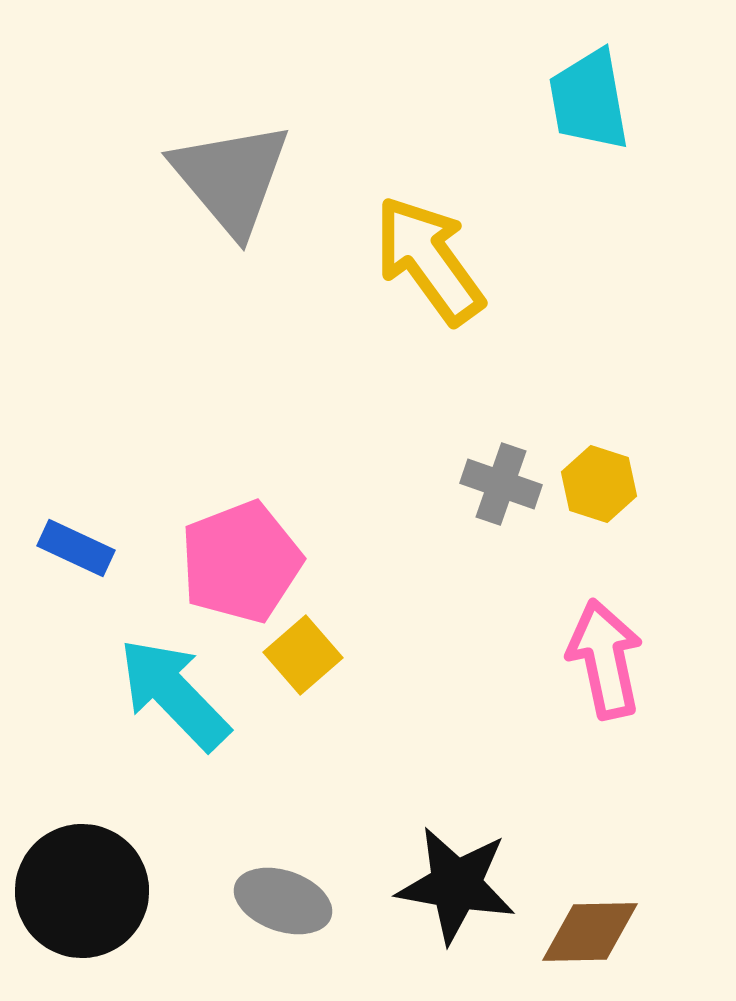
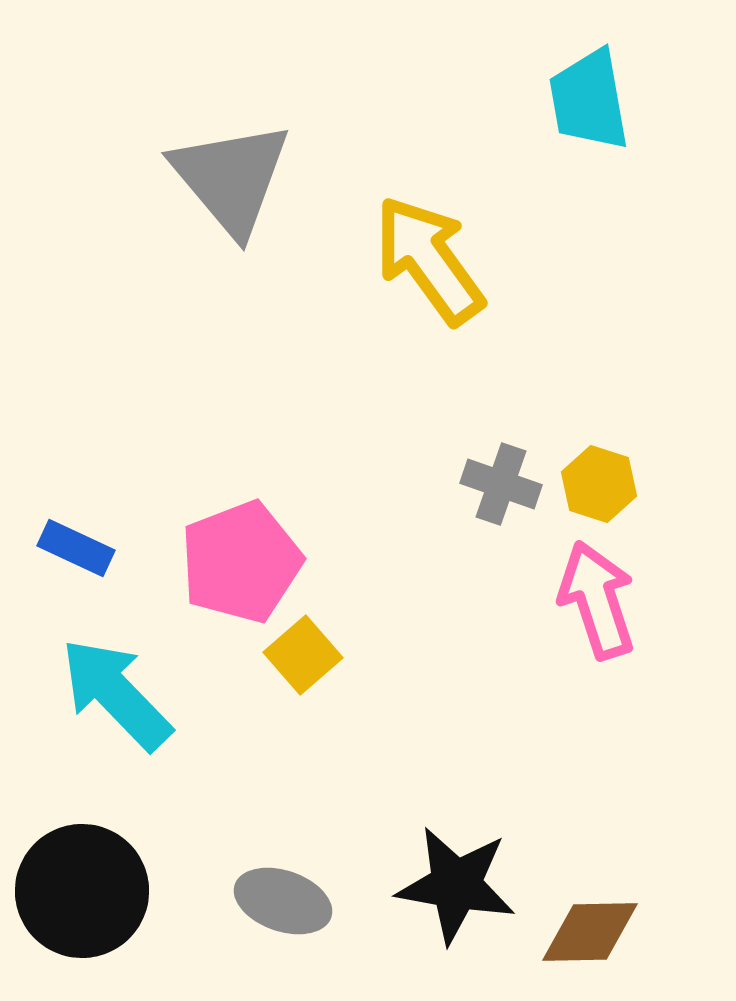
pink arrow: moved 8 px left, 59 px up; rotated 6 degrees counterclockwise
cyan arrow: moved 58 px left
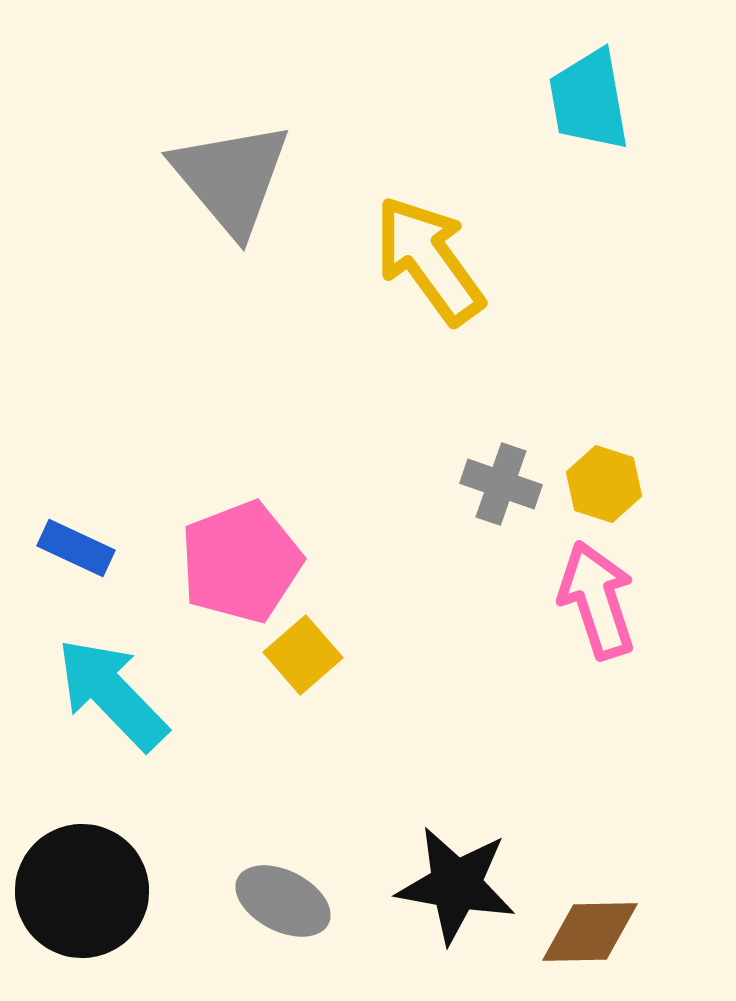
yellow hexagon: moved 5 px right
cyan arrow: moved 4 px left
gray ellipse: rotated 8 degrees clockwise
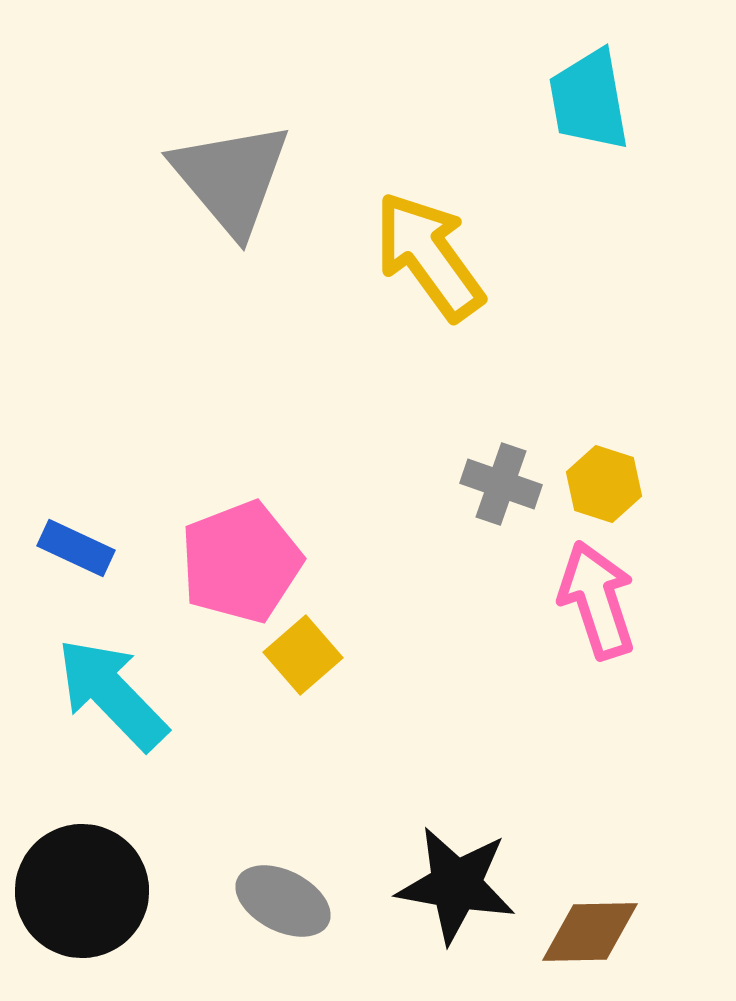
yellow arrow: moved 4 px up
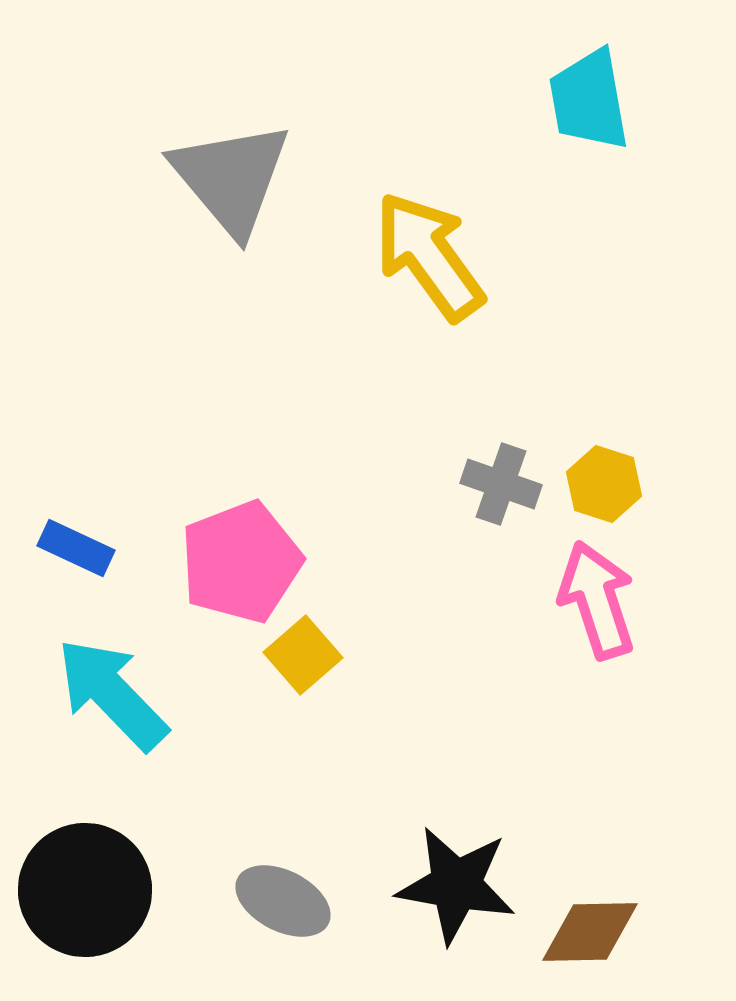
black circle: moved 3 px right, 1 px up
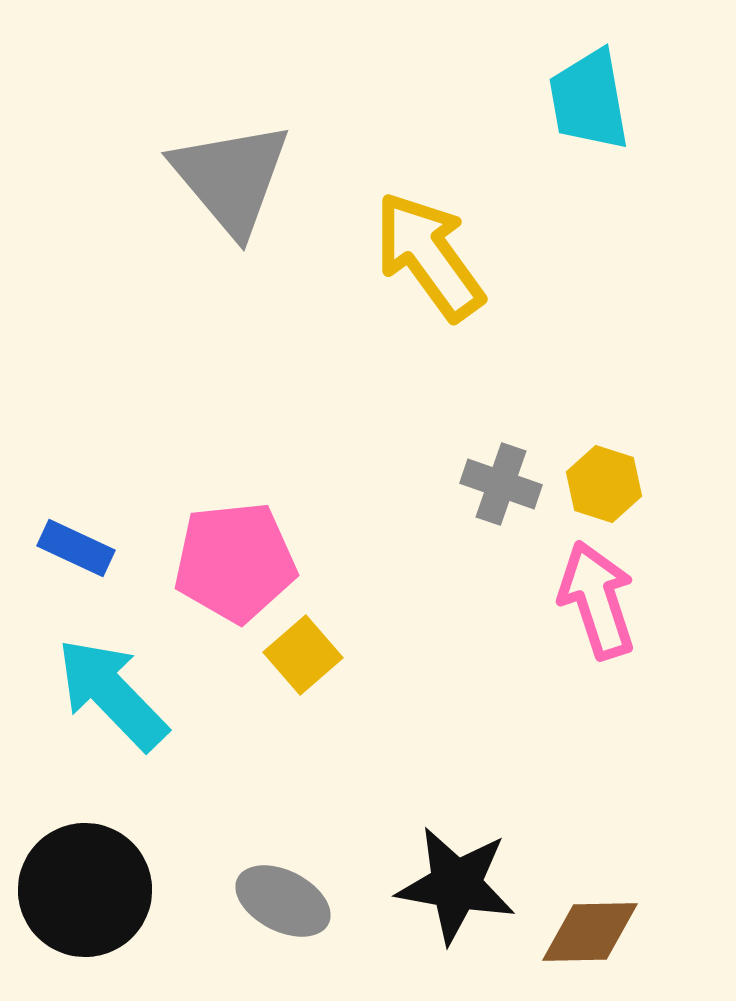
pink pentagon: moved 6 px left; rotated 15 degrees clockwise
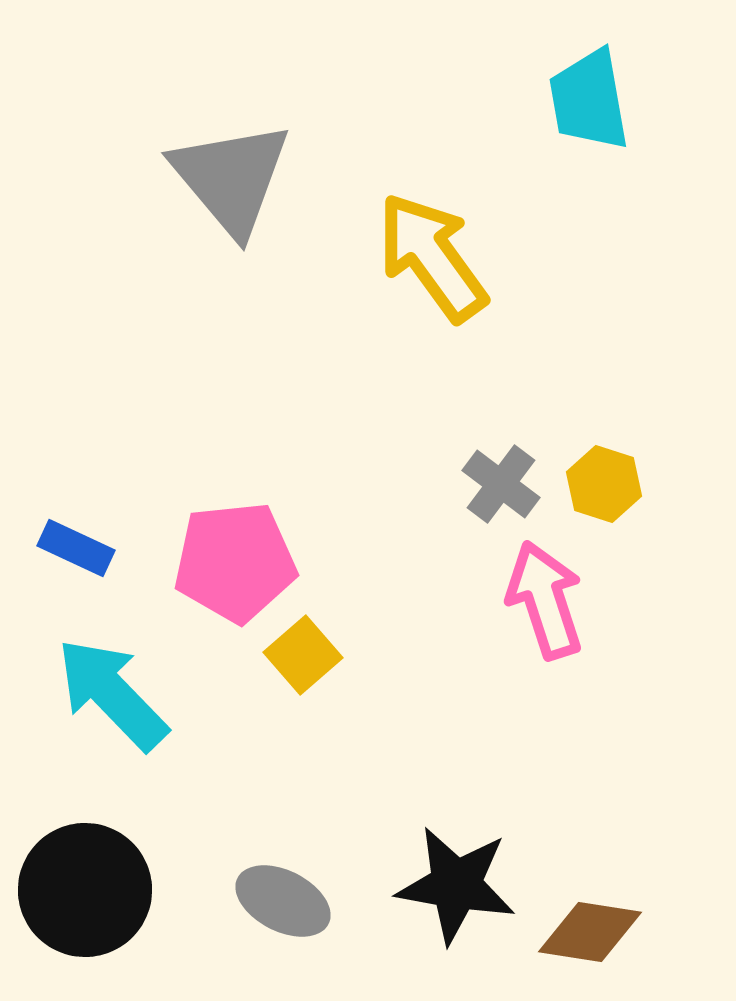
yellow arrow: moved 3 px right, 1 px down
gray cross: rotated 18 degrees clockwise
pink arrow: moved 52 px left
brown diamond: rotated 10 degrees clockwise
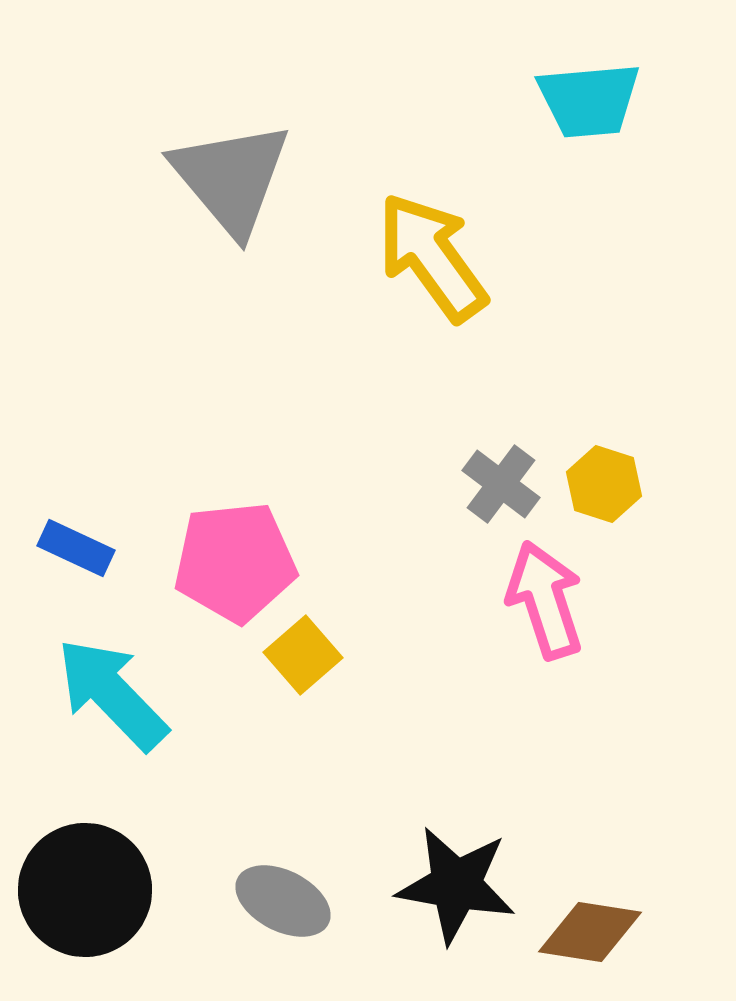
cyan trapezoid: rotated 85 degrees counterclockwise
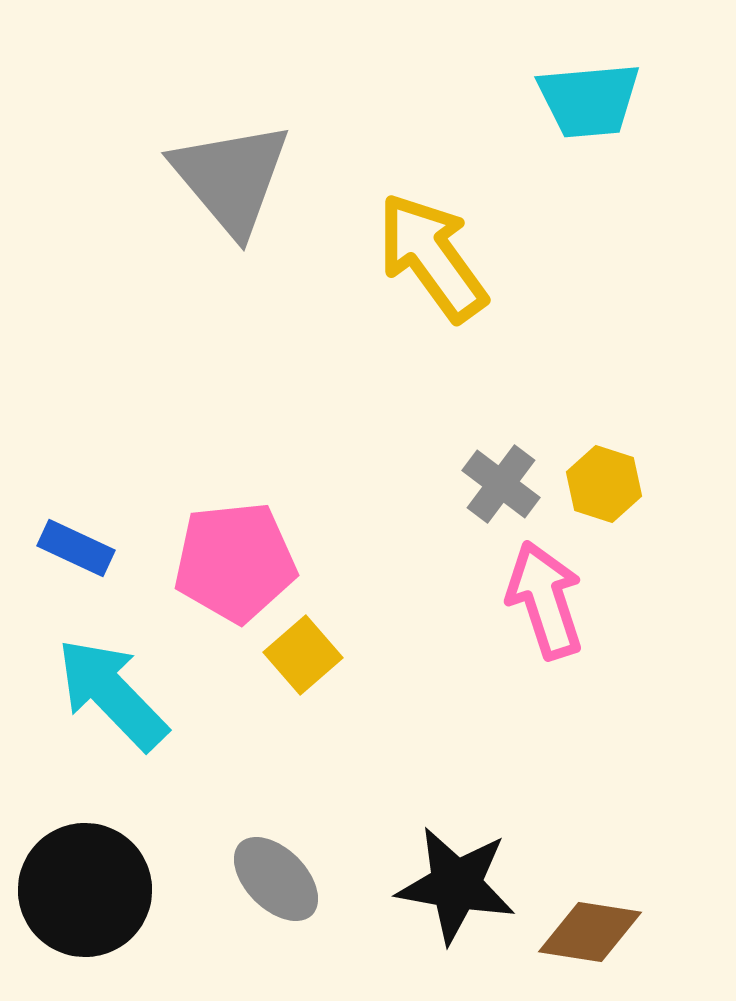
gray ellipse: moved 7 px left, 22 px up; rotated 18 degrees clockwise
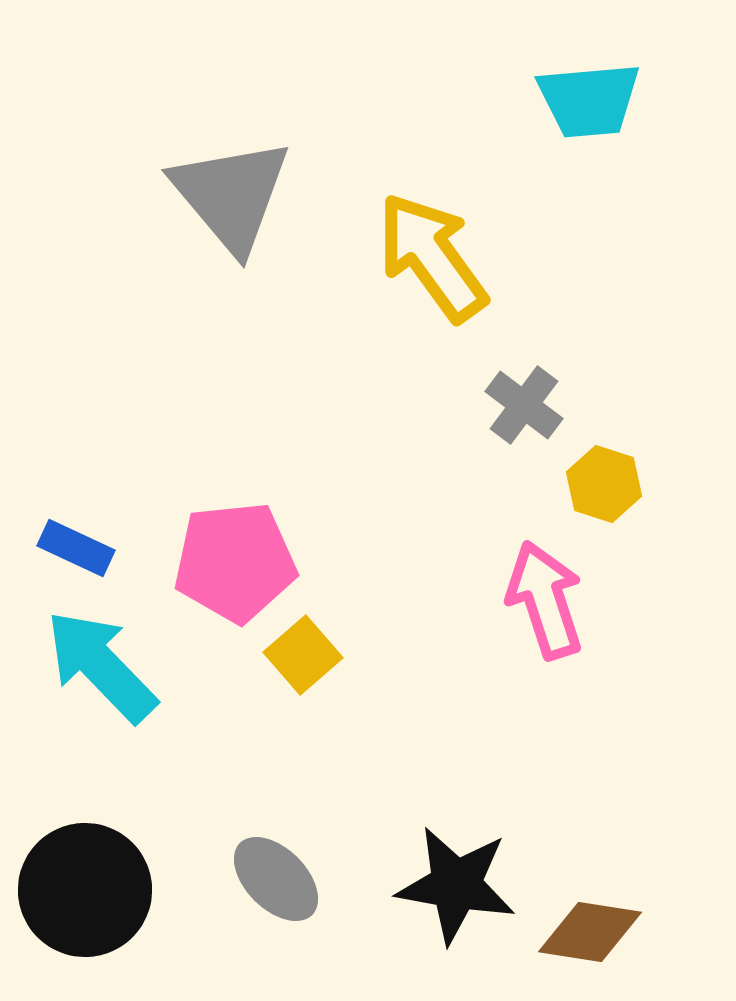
gray triangle: moved 17 px down
gray cross: moved 23 px right, 79 px up
cyan arrow: moved 11 px left, 28 px up
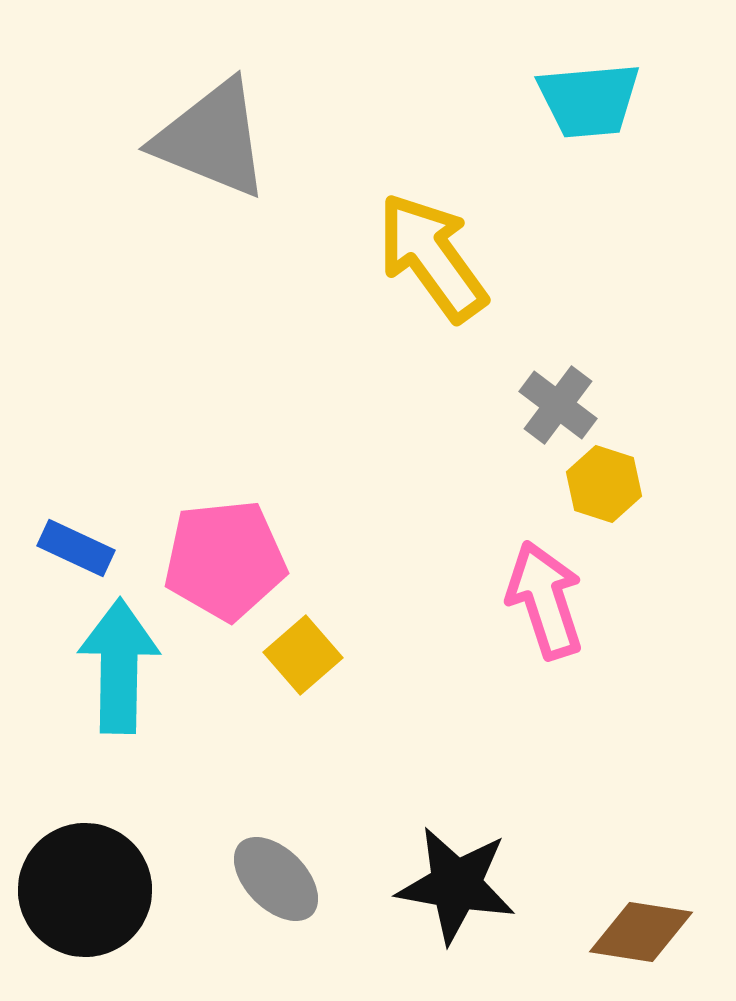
gray triangle: moved 19 px left, 56 px up; rotated 28 degrees counterclockwise
gray cross: moved 34 px right
pink pentagon: moved 10 px left, 2 px up
cyan arrow: moved 18 px right; rotated 45 degrees clockwise
brown diamond: moved 51 px right
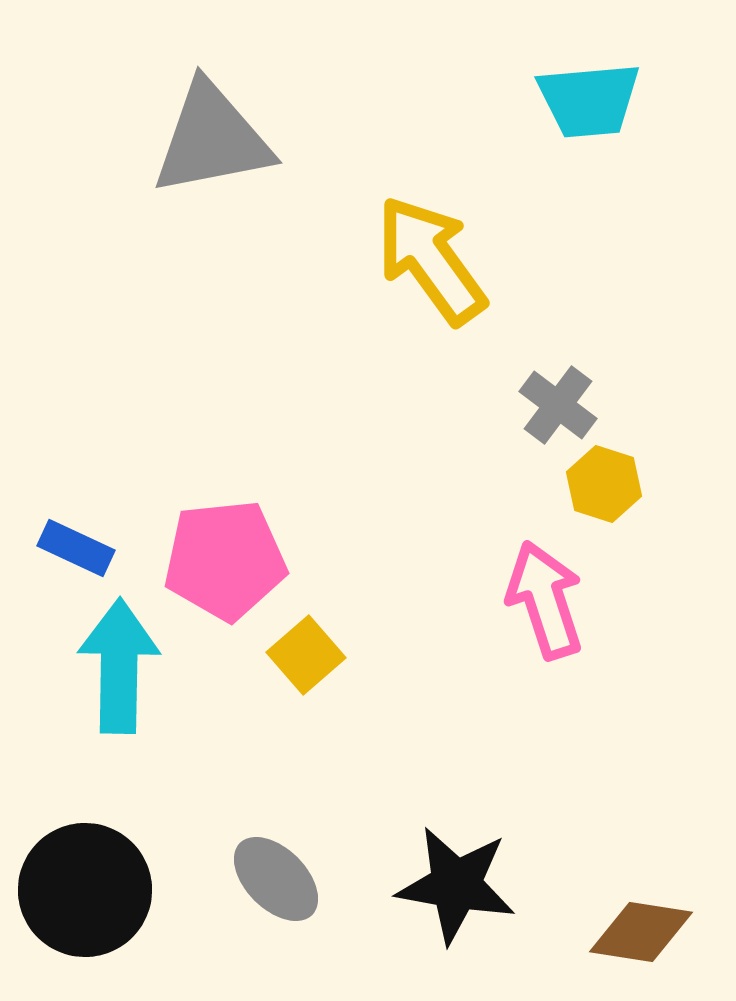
gray triangle: rotated 33 degrees counterclockwise
yellow arrow: moved 1 px left, 3 px down
yellow square: moved 3 px right
